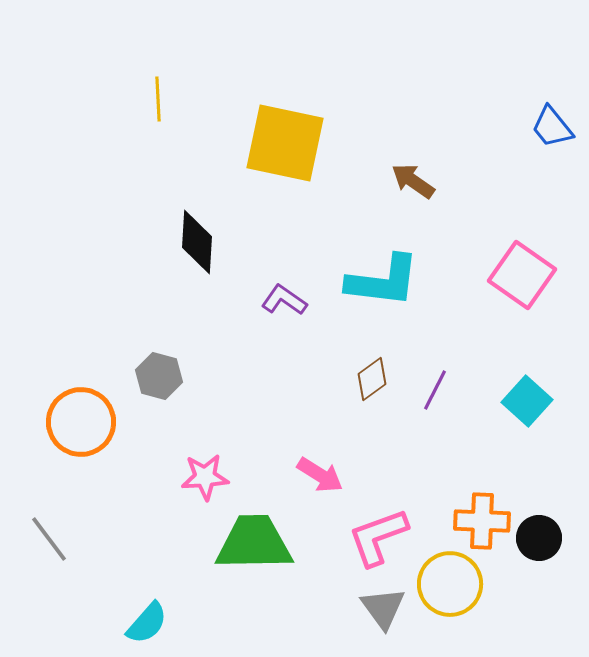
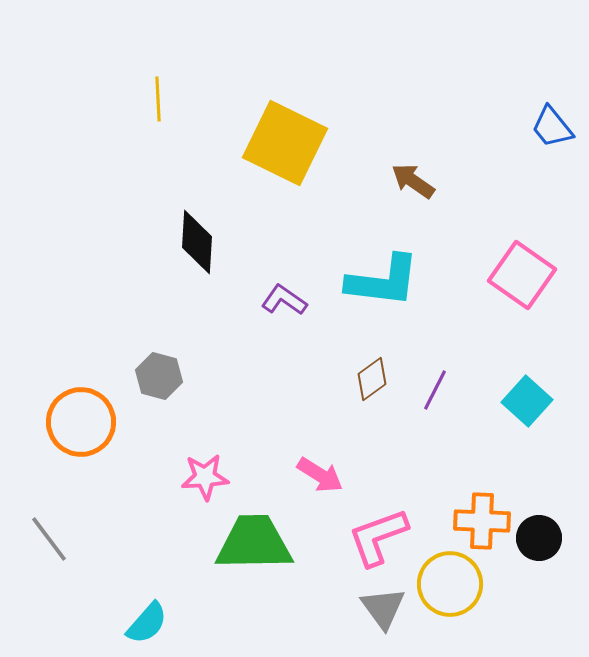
yellow square: rotated 14 degrees clockwise
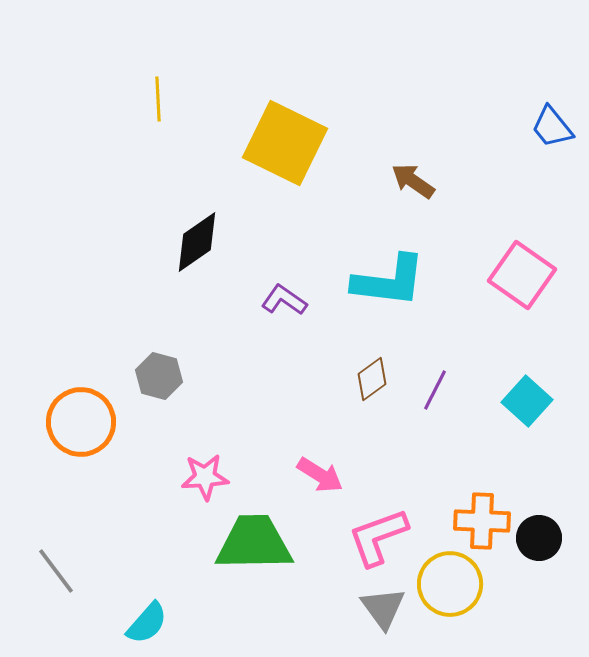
black diamond: rotated 52 degrees clockwise
cyan L-shape: moved 6 px right
gray line: moved 7 px right, 32 px down
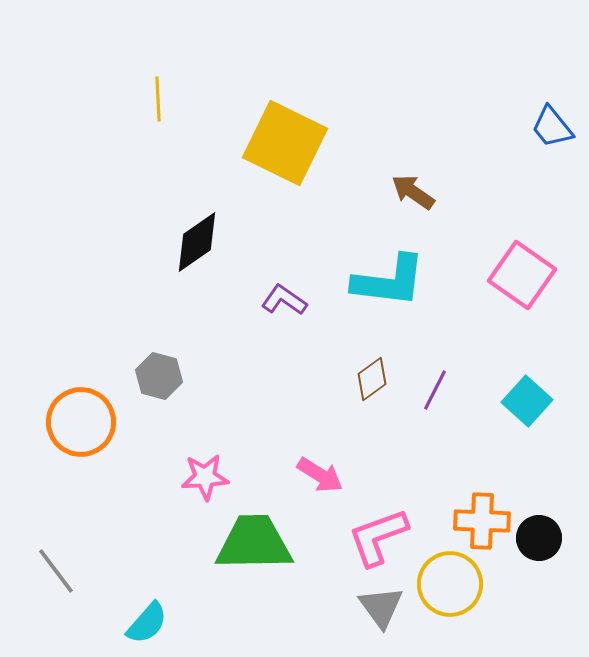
brown arrow: moved 11 px down
gray triangle: moved 2 px left, 1 px up
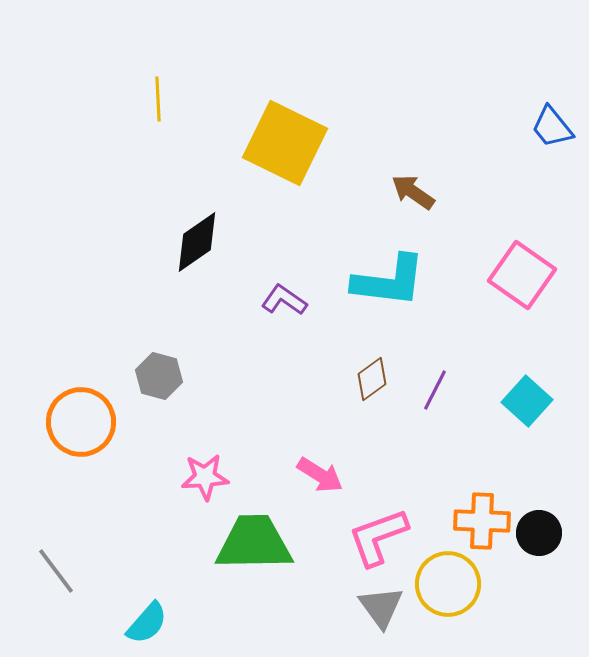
black circle: moved 5 px up
yellow circle: moved 2 px left
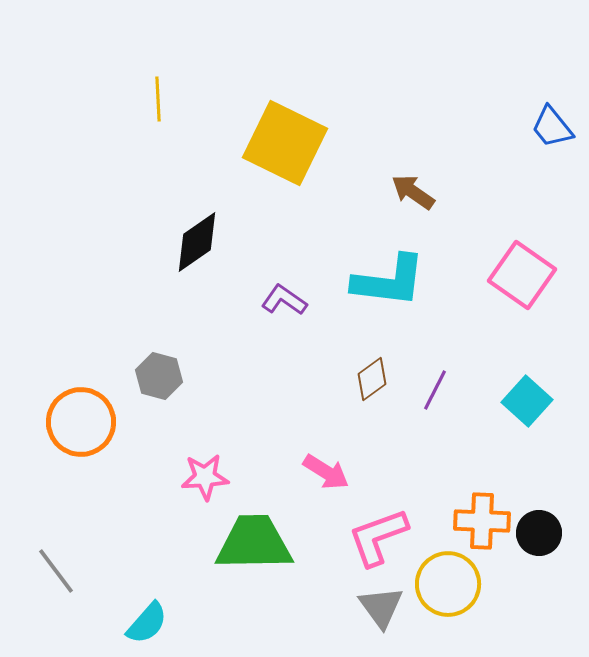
pink arrow: moved 6 px right, 3 px up
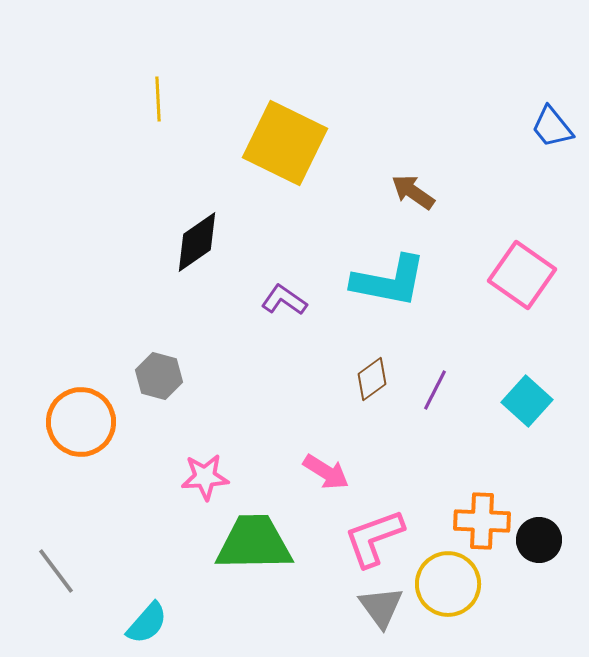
cyan L-shape: rotated 4 degrees clockwise
black circle: moved 7 px down
pink L-shape: moved 4 px left, 1 px down
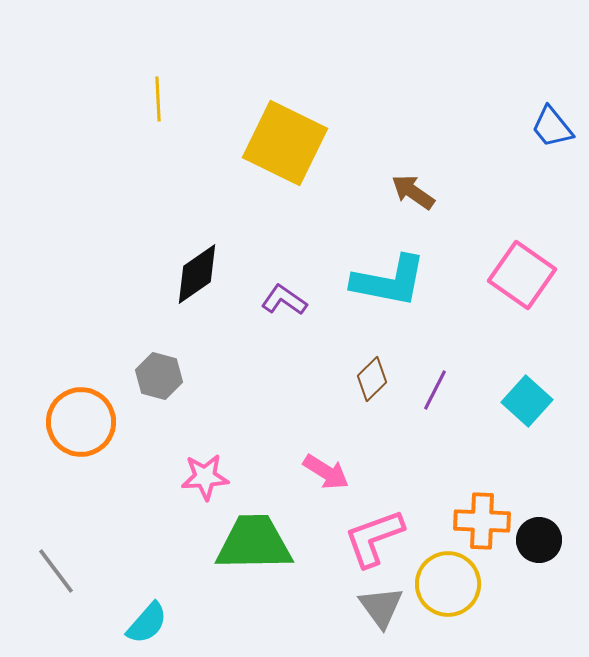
black diamond: moved 32 px down
brown diamond: rotated 9 degrees counterclockwise
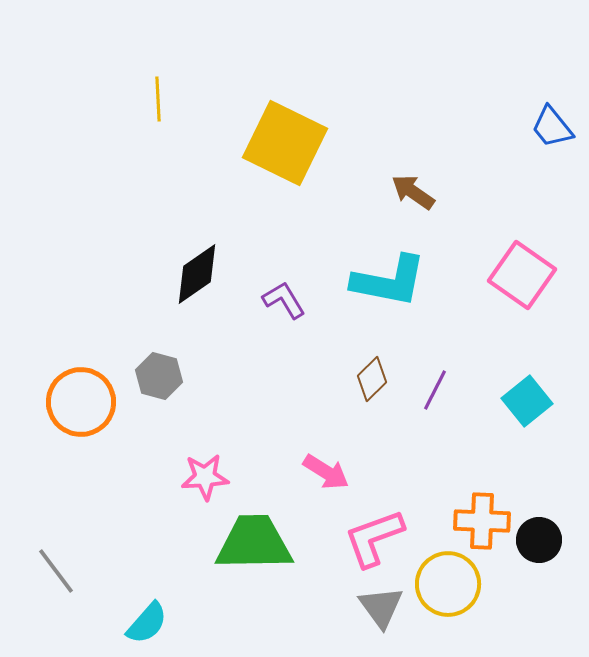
purple L-shape: rotated 24 degrees clockwise
cyan square: rotated 9 degrees clockwise
orange circle: moved 20 px up
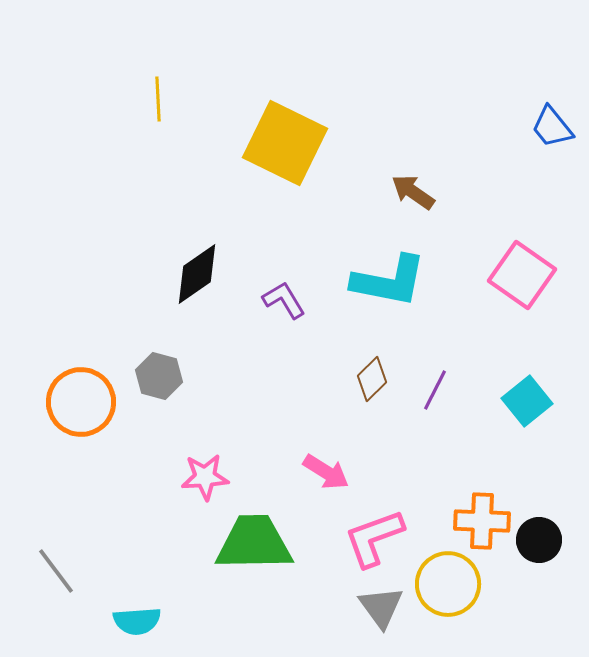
cyan semicircle: moved 10 px left, 2 px up; rotated 45 degrees clockwise
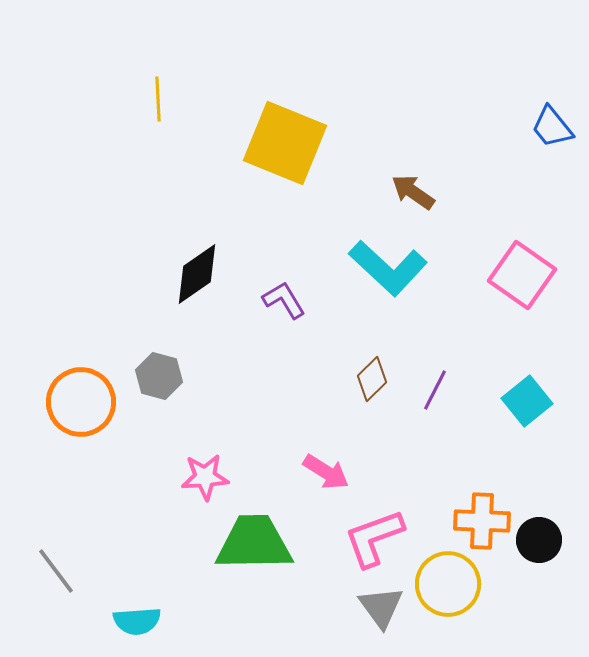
yellow square: rotated 4 degrees counterclockwise
cyan L-shape: moved 1 px left, 13 px up; rotated 32 degrees clockwise
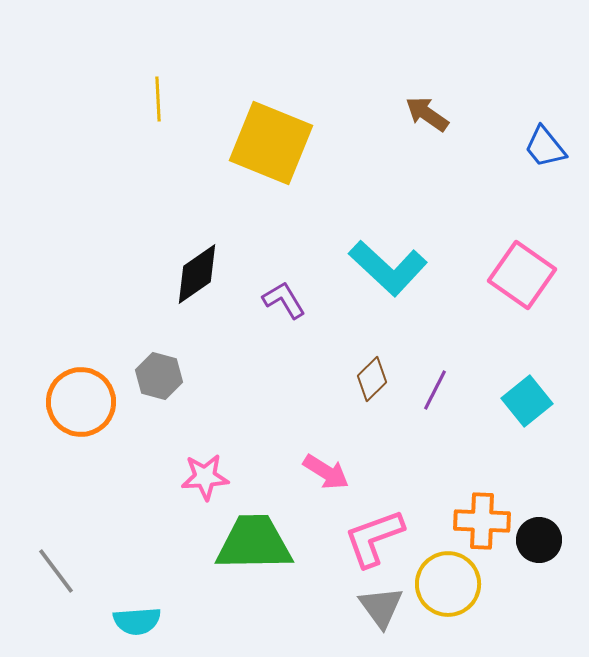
blue trapezoid: moved 7 px left, 20 px down
yellow square: moved 14 px left
brown arrow: moved 14 px right, 78 px up
